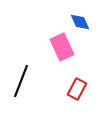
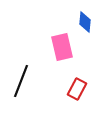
blue diamond: moved 5 px right; rotated 30 degrees clockwise
pink rectangle: rotated 12 degrees clockwise
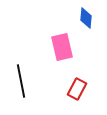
blue diamond: moved 1 px right, 4 px up
black line: rotated 32 degrees counterclockwise
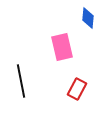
blue diamond: moved 2 px right
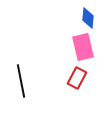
pink rectangle: moved 21 px right
red rectangle: moved 11 px up
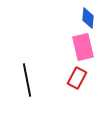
black line: moved 6 px right, 1 px up
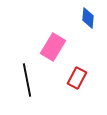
pink rectangle: moved 30 px left; rotated 44 degrees clockwise
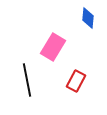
red rectangle: moved 1 px left, 3 px down
